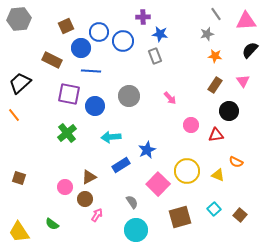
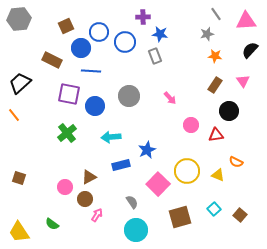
blue circle at (123, 41): moved 2 px right, 1 px down
blue rectangle at (121, 165): rotated 18 degrees clockwise
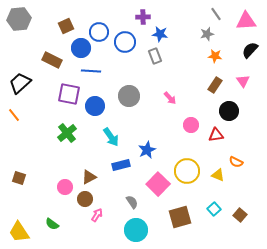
cyan arrow at (111, 137): rotated 120 degrees counterclockwise
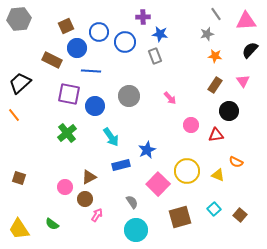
blue circle at (81, 48): moved 4 px left
yellow trapezoid at (19, 232): moved 3 px up
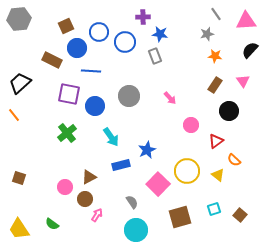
red triangle at (216, 135): moved 6 px down; rotated 28 degrees counterclockwise
orange semicircle at (236, 162): moved 2 px left, 2 px up; rotated 16 degrees clockwise
yellow triangle at (218, 175): rotated 16 degrees clockwise
cyan square at (214, 209): rotated 24 degrees clockwise
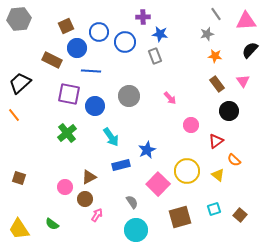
brown rectangle at (215, 85): moved 2 px right, 1 px up; rotated 70 degrees counterclockwise
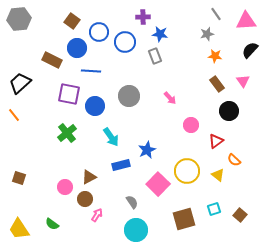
brown square at (66, 26): moved 6 px right, 5 px up; rotated 28 degrees counterclockwise
brown square at (180, 217): moved 4 px right, 2 px down
